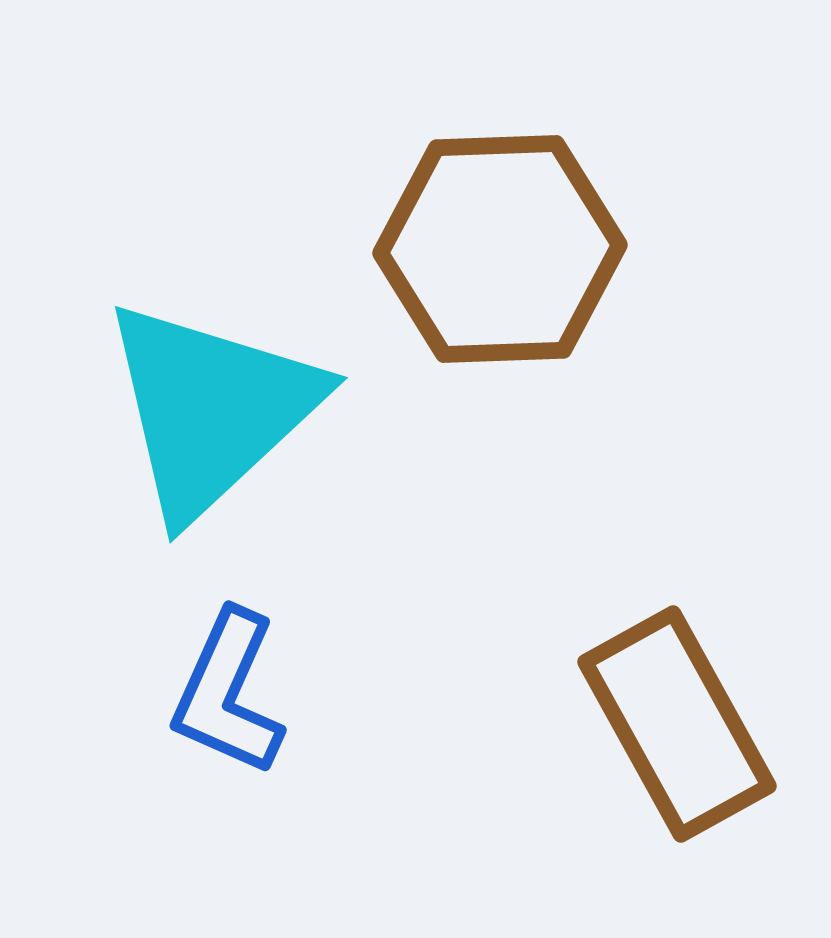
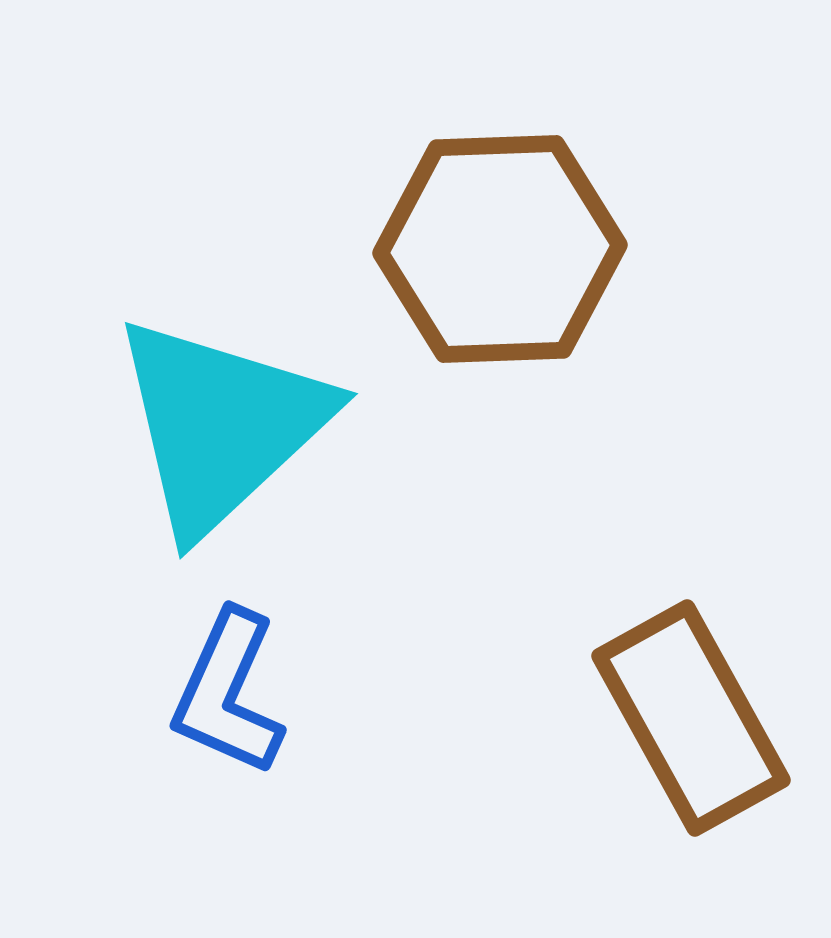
cyan triangle: moved 10 px right, 16 px down
brown rectangle: moved 14 px right, 6 px up
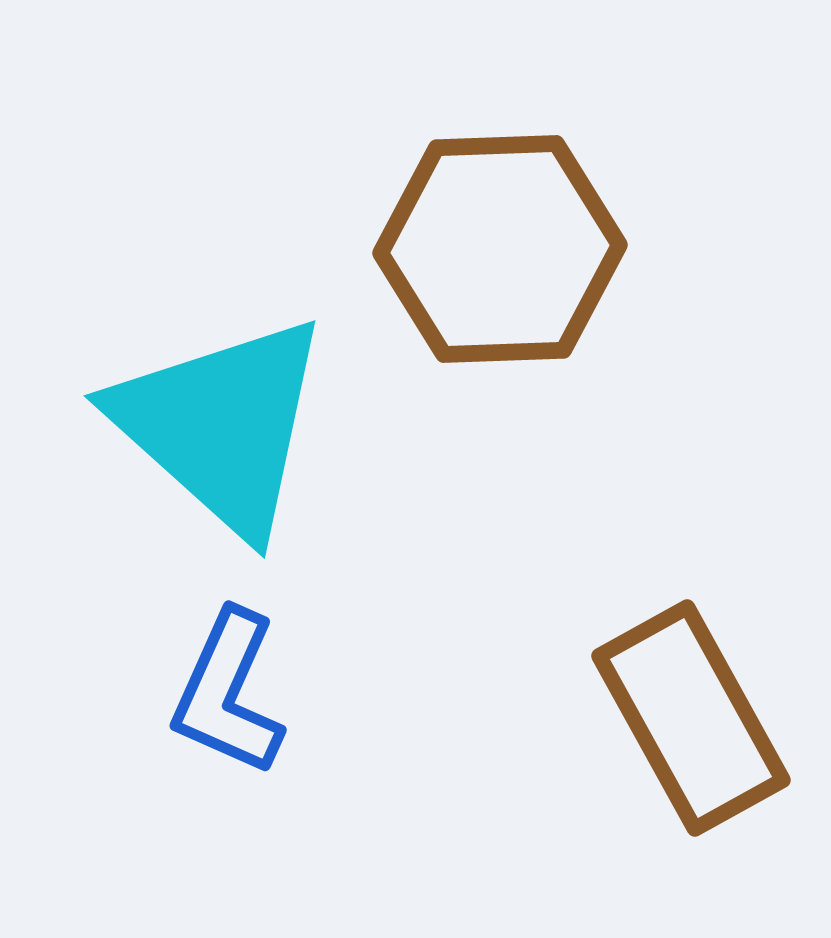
cyan triangle: rotated 35 degrees counterclockwise
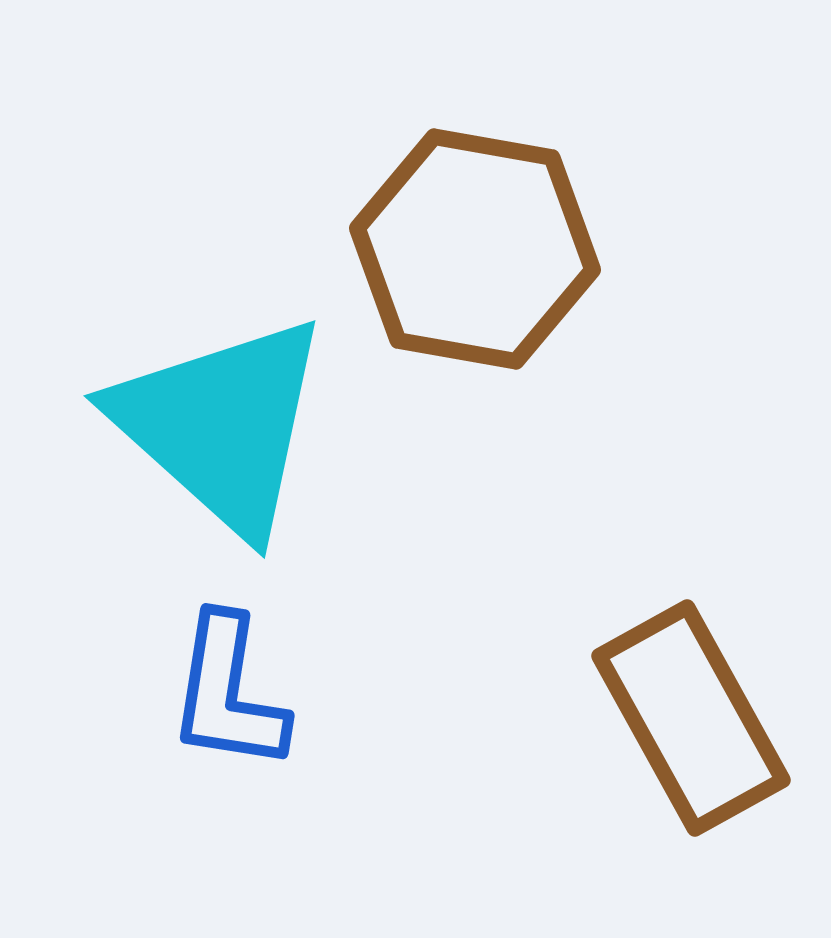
brown hexagon: moved 25 px left; rotated 12 degrees clockwise
blue L-shape: rotated 15 degrees counterclockwise
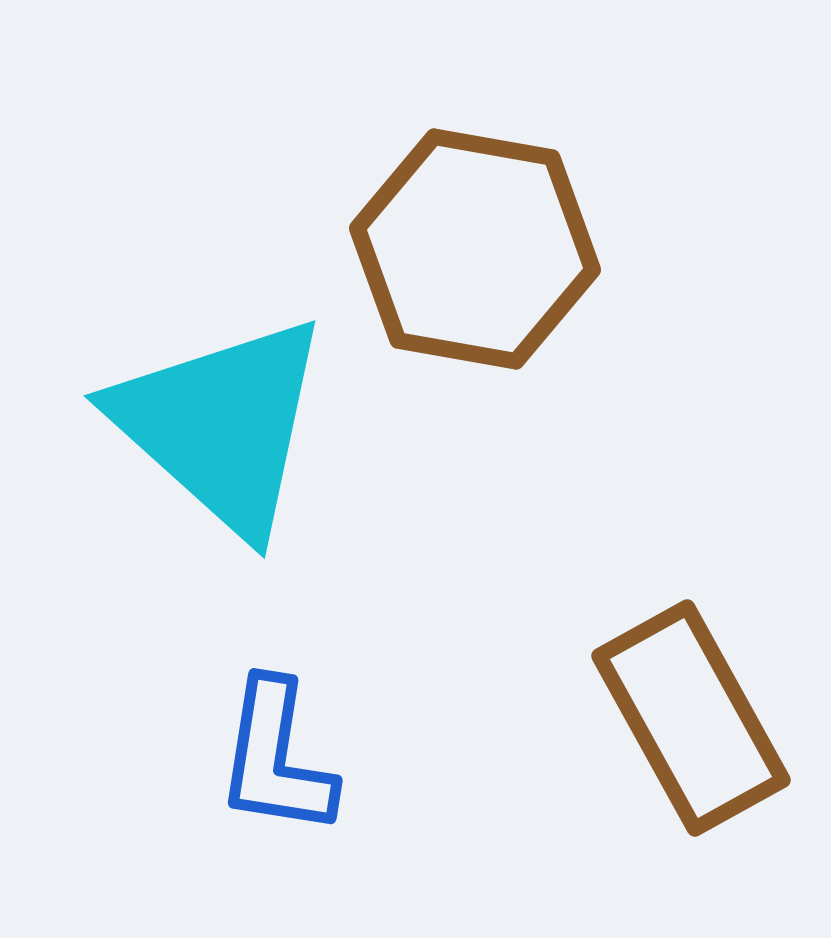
blue L-shape: moved 48 px right, 65 px down
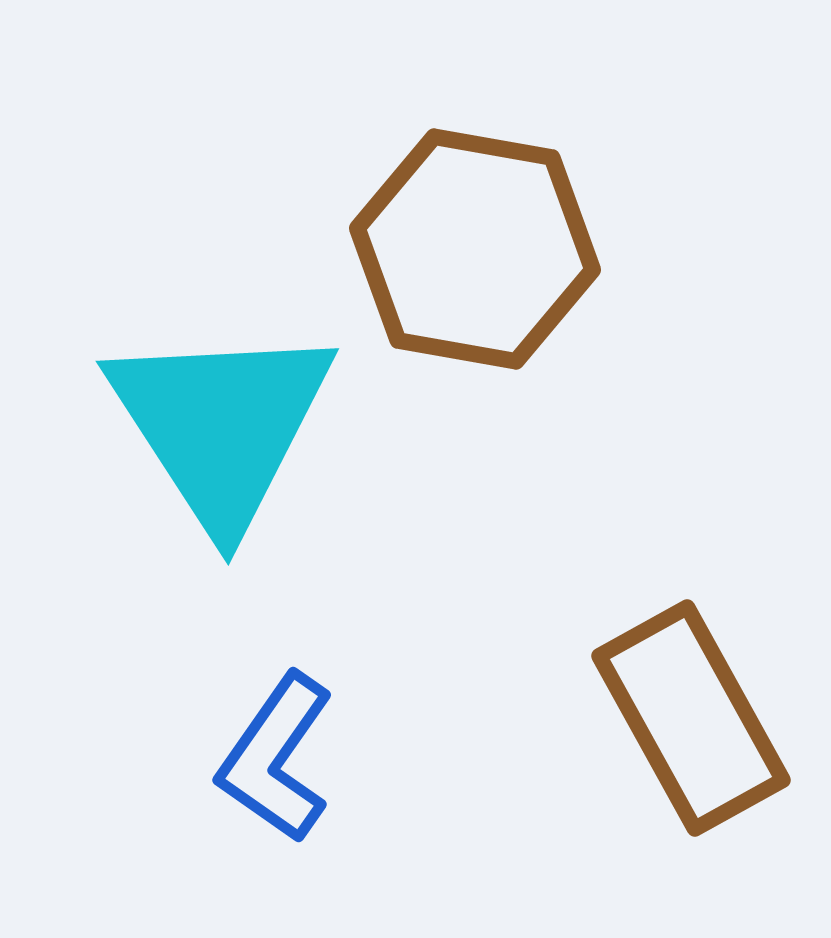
cyan triangle: rotated 15 degrees clockwise
blue L-shape: rotated 26 degrees clockwise
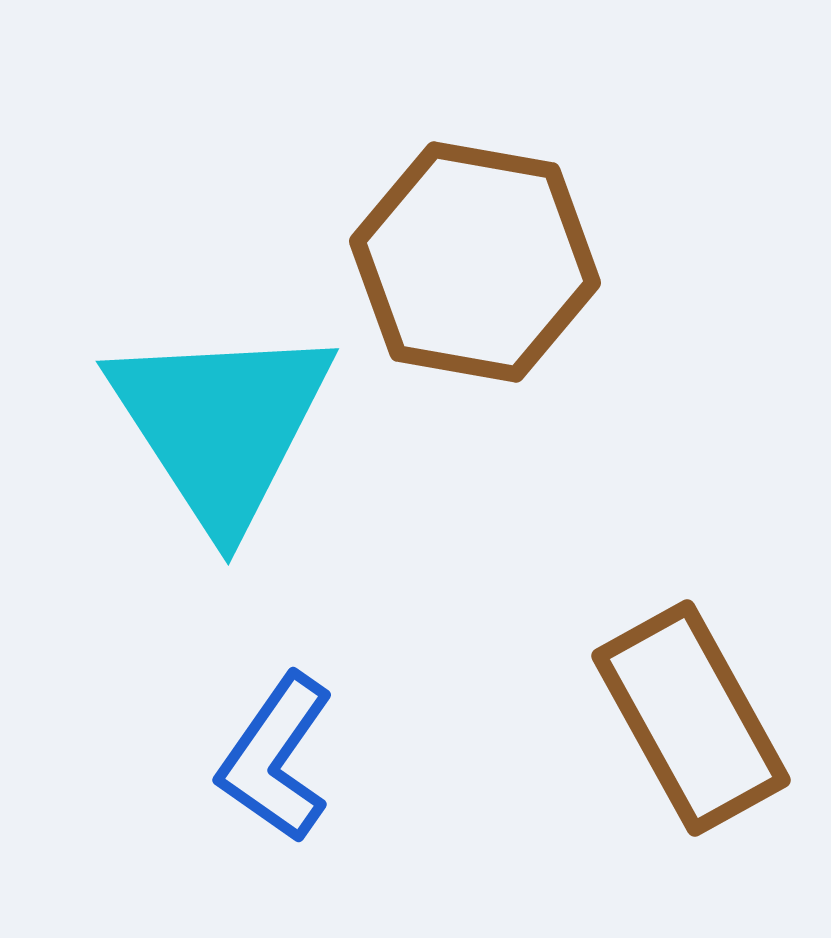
brown hexagon: moved 13 px down
